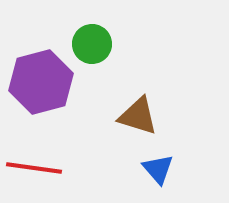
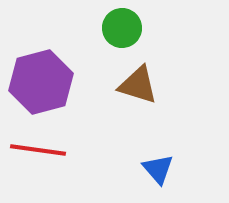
green circle: moved 30 px right, 16 px up
brown triangle: moved 31 px up
red line: moved 4 px right, 18 px up
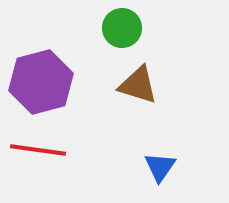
blue triangle: moved 2 px right, 2 px up; rotated 16 degrees clockwise
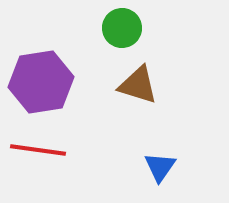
purple hexagon: rotated 6 degrees clockwise
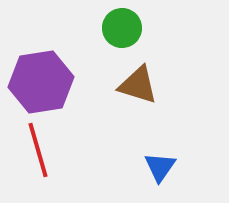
red line: rotated 66 degrees clockwise
